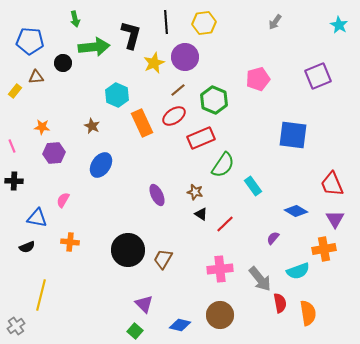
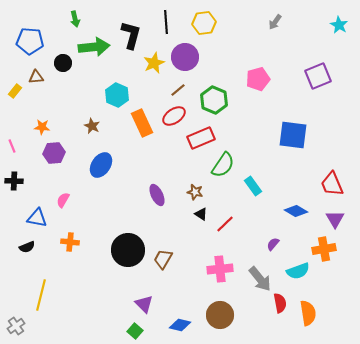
purple semicircle at (273, 238): moved 6 px down
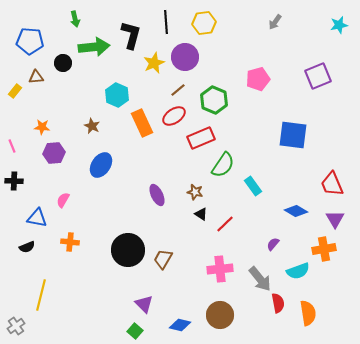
cyan star at (339, 25): rotated 30 degrees clockwise
red semicircle at (280, 303): moved 2 px left
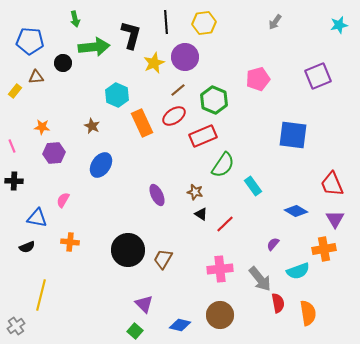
red rectangle at (201, 138): moved 2 px right, 2 px up
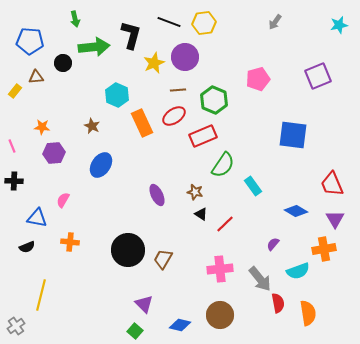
black line at (166, 22): moved 3 px right; rotated 65 degrees counterclockwise
brown line at (178, 90): rotated 35 degrees clockwise
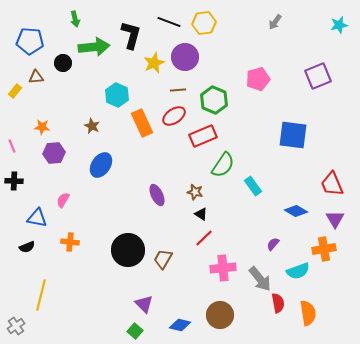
red line at (225, 224): moved 21 px left, 14 px down
pink cross at (220, 269): moved 3 px right, 1 px up
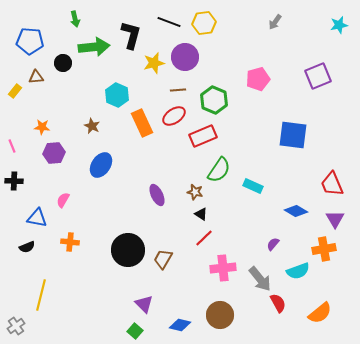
yellow star at (154, 63): rotated 10 degrees clockwise
green semicircle at (223, 165): moved 4 px left, 5 px down
cyan rectangle at (253, 186): rotated 30 degrees counterclockwise
red semicircle at (278, 303): rotated 18 degrees counterclockwise
orange semicircle at (308, 313): moved 12 px right; rotated 60 degrees clockwise
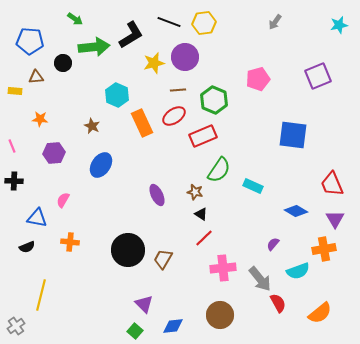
green arrow at (75, 19): rotated 42 degrees counterclockwise
black L-shape at (131, 35): rotated 44 degrees clockwise
yellow rectangle at (15, 91): rotated 56 degrees clockwise
orange star at (42, 127): moved 2 px left, 8 px up
blue diamond at (180, 325): moved 7 px left, 1 px down; rotated 20 degrees counterclockwise
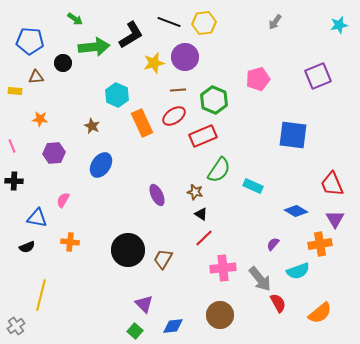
orange cross at (324, 249): moved 4 px left, 5 px up
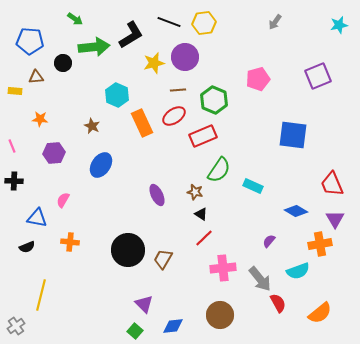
purple semicircle at (273, 244): moved 4 px left, 3 px up
